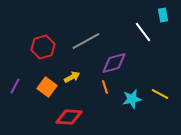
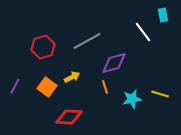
gray line: moved 1 px right
yellow line: rotated 12 degrees counterclockwise
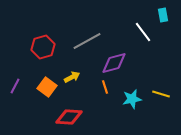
yellow line: moved 1 px right
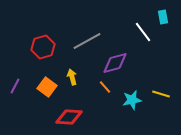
cyan rectangle: moved 2 px down
purple diamond: moved 1 px right
yellow arrow: rotated 77 degrees counterclockwise
orange line: rotated 24 degrees counterclockwise
cyan star: moved 1 px down
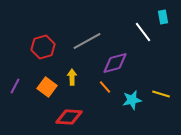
yellow arrow: rotated 14 degrees clockwise
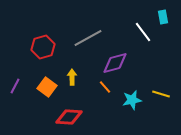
gray line: moved 1 px right, 3 px up
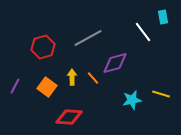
orange line: moved 12 px left, 9 px up
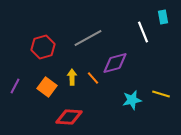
white line: rotated 15 degrees clockwise
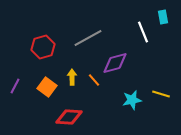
orange line: moved 1 px right, 2 px down
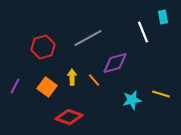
red diamond: rotated 16 degrees clockwise
